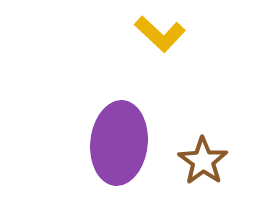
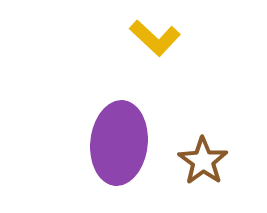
yellow L-shape: moved 5 px left, 4 px down
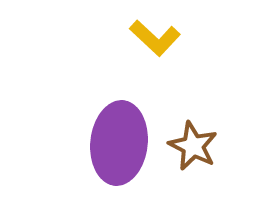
brown star: moved 10 px left, 15 px up; rotated 9 degrees counterclockwise
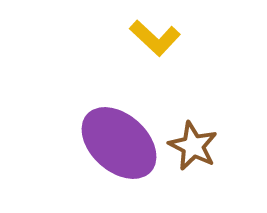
purple ellipse: rotated 54 degrees counterclockwise
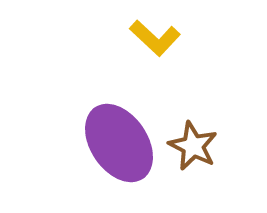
purple ellipse: rotated 14 degrees clockwise
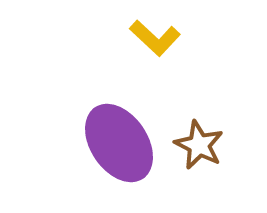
brown star: moved 6 px right, 1 px up
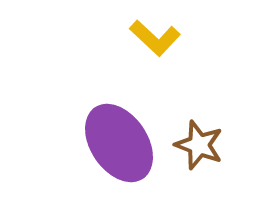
brown star: rotated 6 degrees counterclockwise
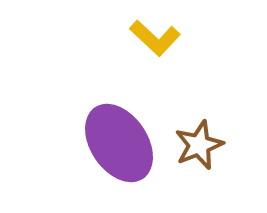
brown star: rotated 30 degrees clockwise
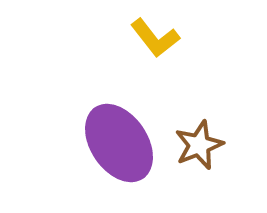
yellow L-shape: rotated 9 degrees clockwise
